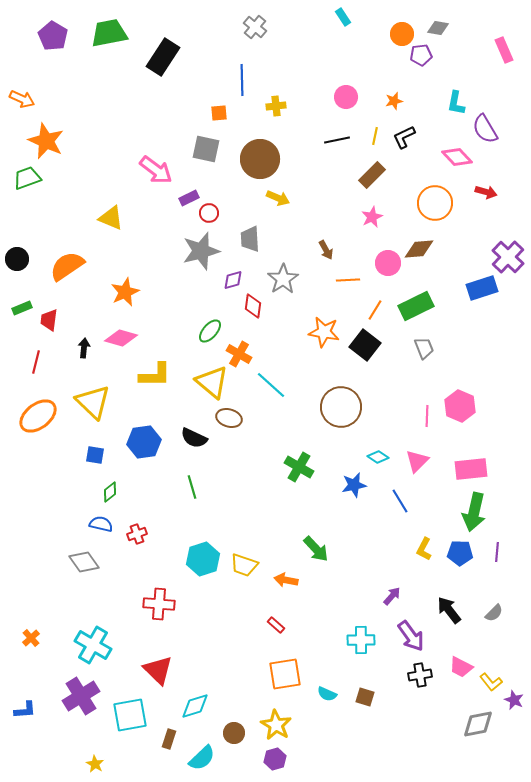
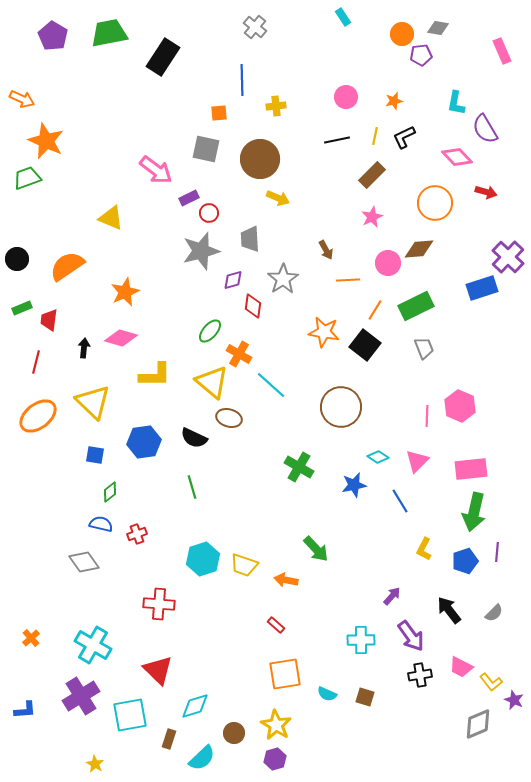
pink rectangle at (504, 50): moved 2 px left, 1 px down
blue pentagon at (460, 553): moved 5 px right, 8 px down; rotated 20 degrees counterclockwise
gray diamond at (478, 724): rotated 12 degrees counterclockwise
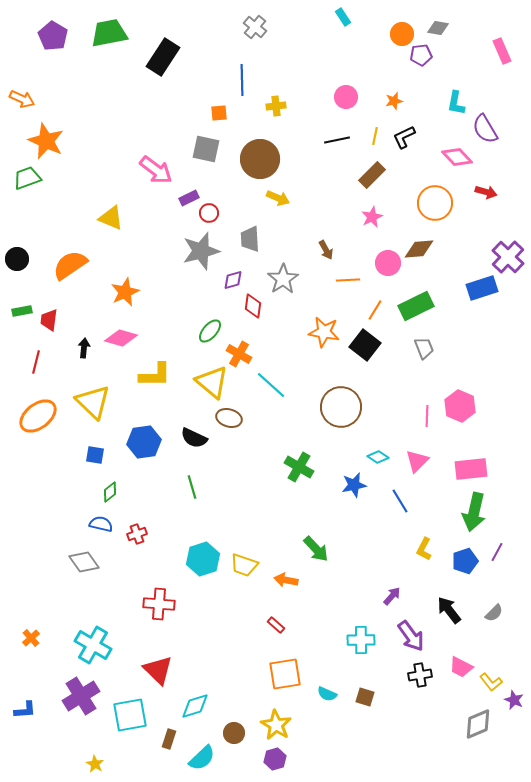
orange semicircle at (67, 266): moved 3 px right, 1 px up
green rectangle at (22, 308): moved 3 px down; rotated 12 degrees clockwise
purple line at (497, 552): rotated 24 degrees clockwise
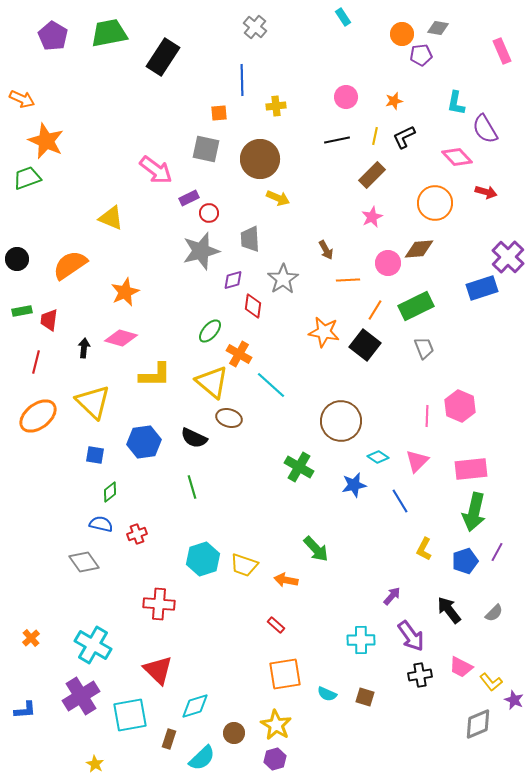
brown circle at (341, 407): moved 14 px down
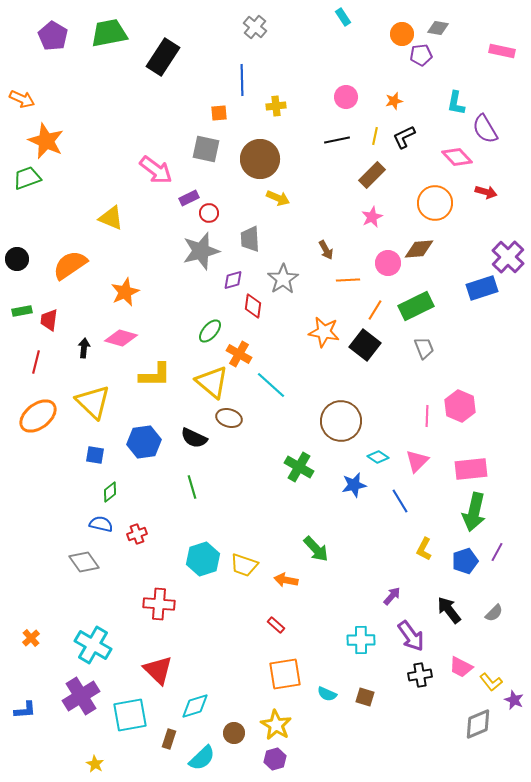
pink rectangle at (502, 51): rotated 55 degrees counterclockwise
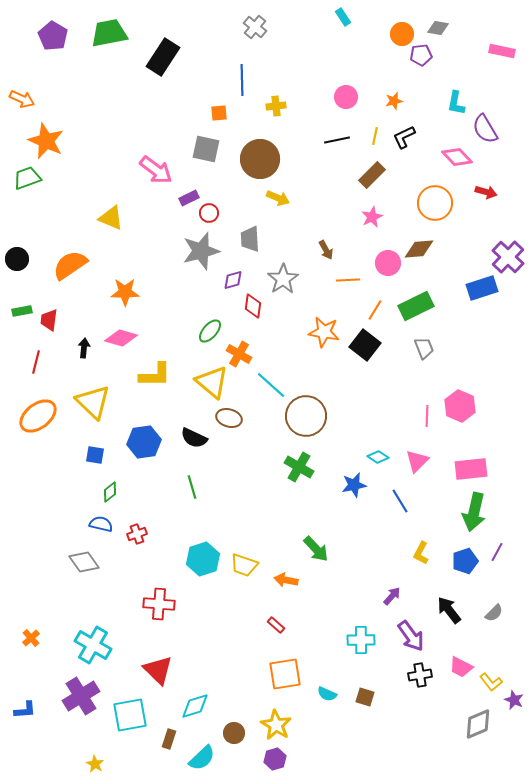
orange star at (125, 292): rotated 24 degrees clockwise
brown circle at (341, 421): moved 35 px left, 5 px up
yellow L-shape at (424, 549): moved 3 px left, 4 px down
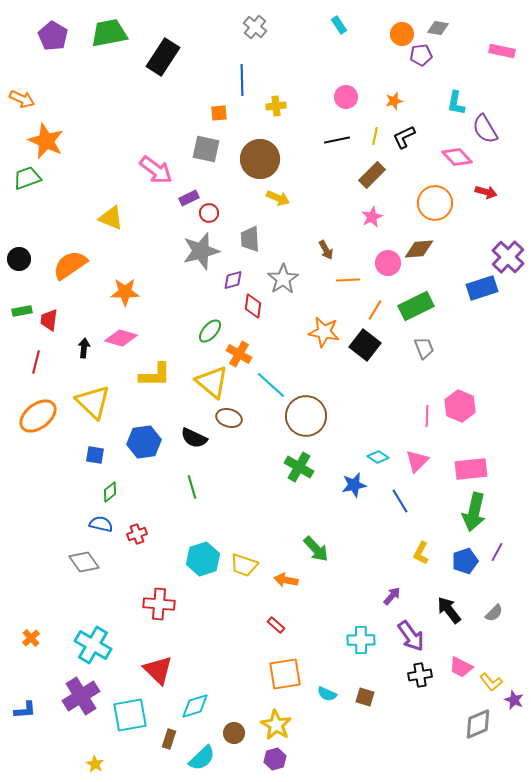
cyan rectangle at (343, 17): moved 4 px left, 8 px down
black circle at (17, 259): moved 2 px right
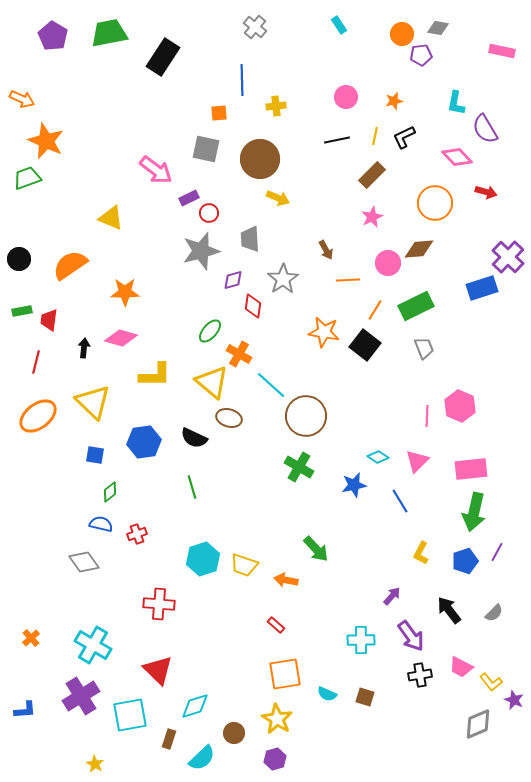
yellow star at (276, 725): moved 1 px right, 6 px up
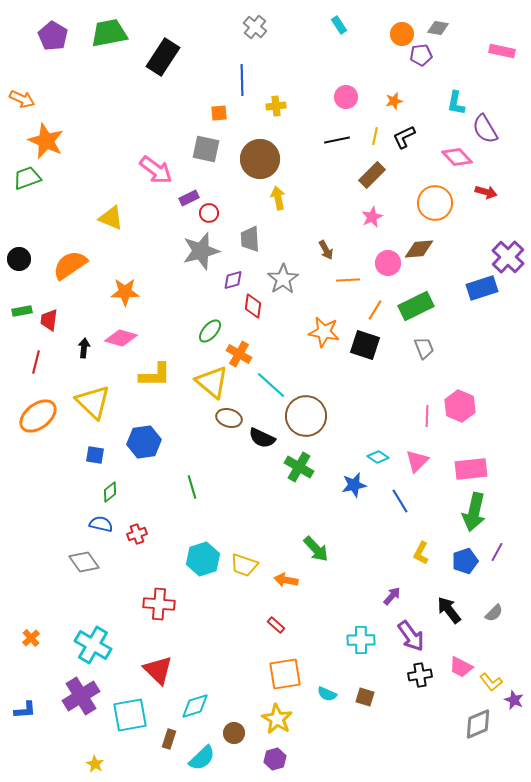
yellow arrow at (278, 198): rotated 125 degrees counterclockwise
black square at (365, 345): rotated 20 degrees counterclockwise
black semicircle at (194, 438): moved 68 px right
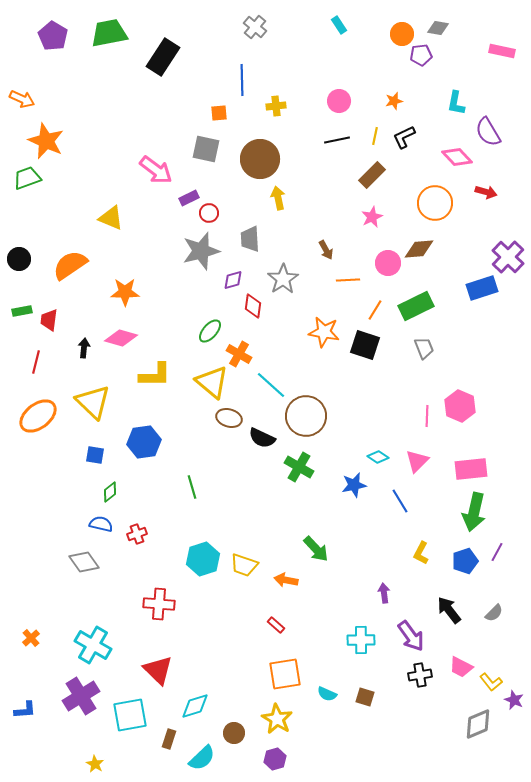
pink circle at (346, 97): moved 7 px left, 4 px down
purple semicircle at (485, 129): moved 3 px right, 3 px down
purple arrow at (392, 596): moved 8 px left, 3 px up; rotated 48 degrees counterclockwise
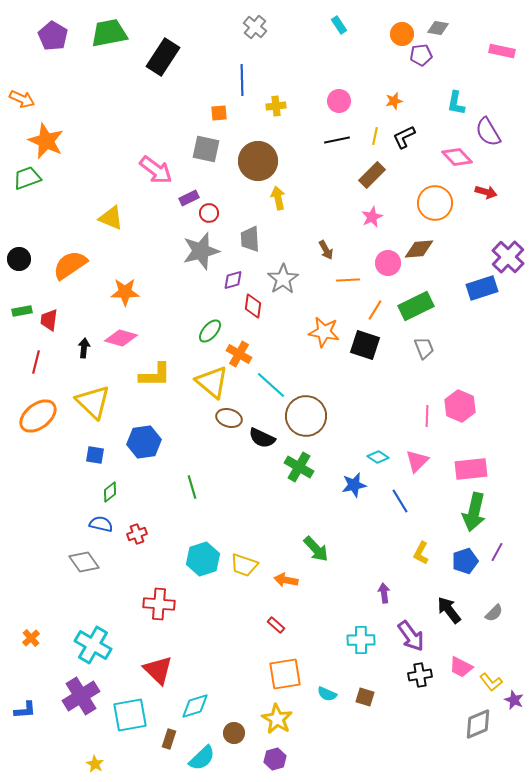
brown circle at (260, 159): moved 2 px left, 2 px down
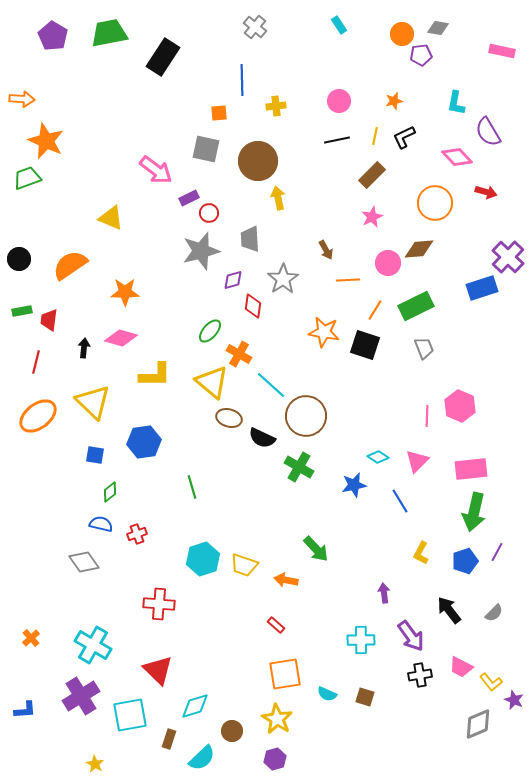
orange arrow at (22, 99): rotated 20 degrees counterclockwise
brown circle at (234, 733): moved 2 px left, 2 px up
